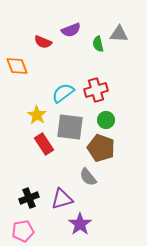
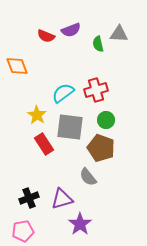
red semicircle: moved 3 px right, 6 px up
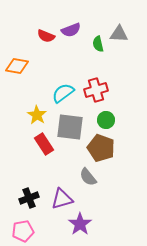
orange diamond: rotated 60 degrees counterclockwise
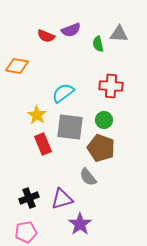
red cross: moved 15 px right, 4 px up; rotated 20 degrees clockwise
green circle: moved 2 px left
red rectangle: moved 1 px left; rotated 10 degrees clockwise
pink pentagon: moved 3 px right, 1 px down
